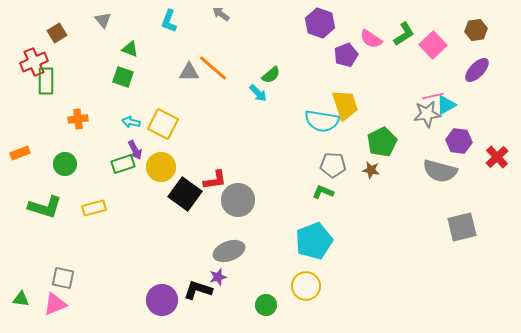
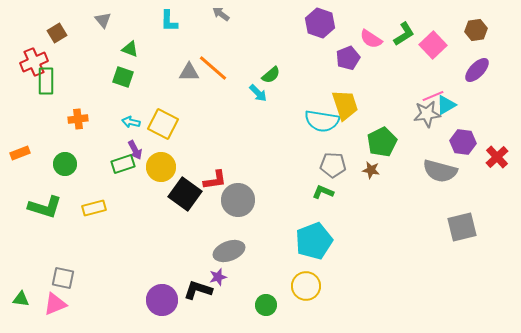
cyan L-shape at (169, 21): rotated 20 degrees counterclockwise
purple pentagon at (346, 55): moved 2 px right, 3 px down
pink line at (433, 96): rotated 10 degrees counterclockwise
purple hexagon at (459, 141): moved 4 px right, 1 px down
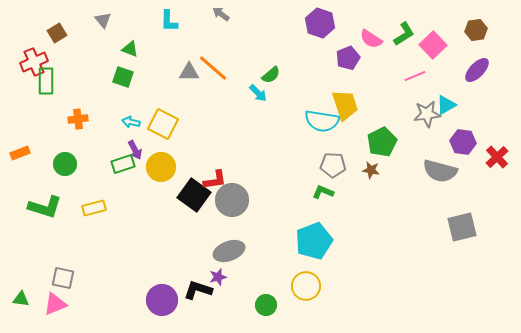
pink line at (433, 96): moved 18 px left, 20 px up
black square at (185, 194): moved 9 px right, 1 px down
gray circle at (238, 200): moved 6 px left
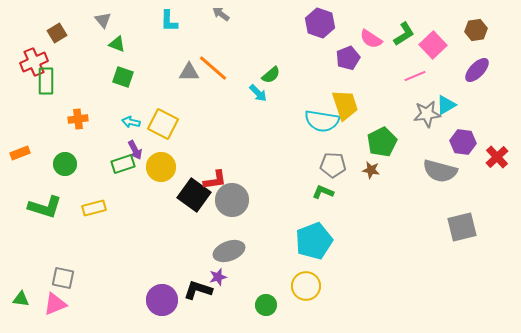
green triangle at (130, 49): moved 13 px left, 5 px up
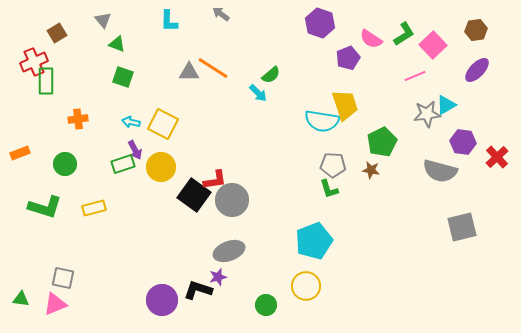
orange line at (213, 68): rotated 8 degrees counterclockwise
green L-shape at (323, 192): moved 6 px right, 3 px up; rotated 130 degrees counterclockwise
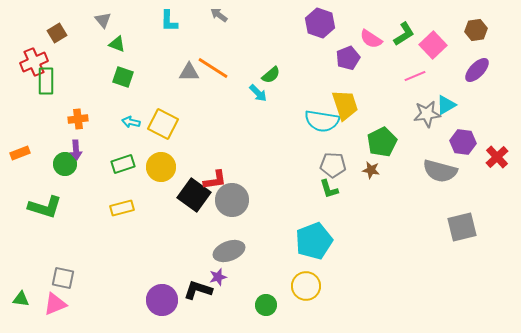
gray arrow at (221, 14): moved 2 px left, 1 px down
purple arrow at (135, 150): moved 59 px left; rotated 24 degrees clockwise
yellow rectangle at (94, 208): moved 28 px right
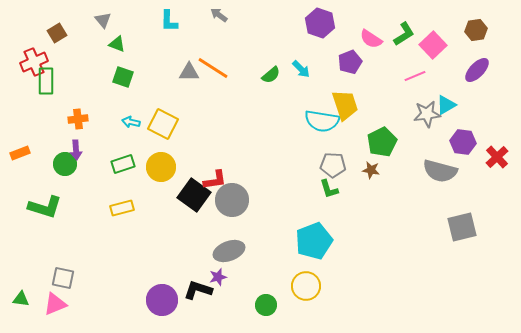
purple pentagon at (348, 58): moved 2 px right, 4 px down
cyan arrow at (258, 93): moved 43 px right, 24 px up
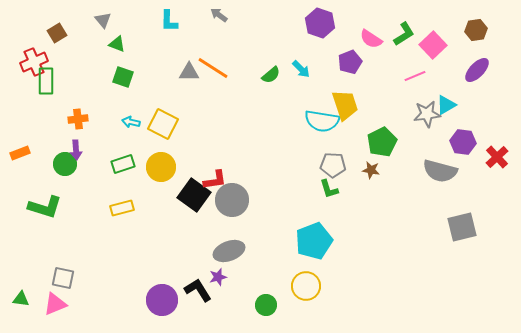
black L-shape at (198, 290): rotated 40 degrees clockwise
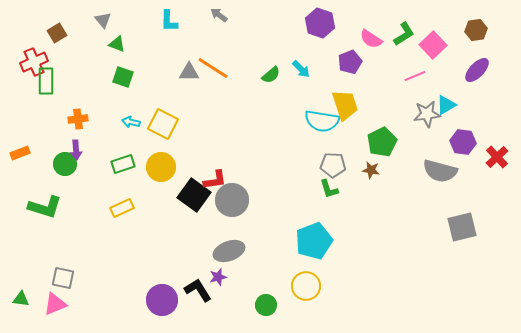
yellow rectangle at (122, 208): rotated 10 degrees counterclockwise
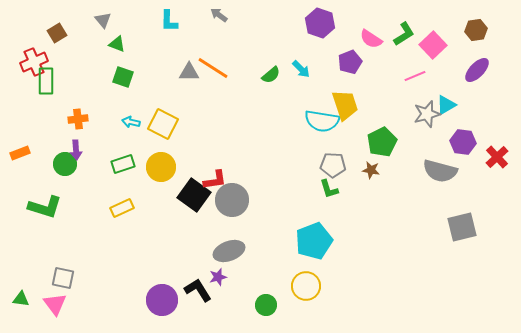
gray star at (427, 114): rotated 8 degrees counterclockwise
pink triangle at (55, 304): rotated 45 degrees counterclockwise
